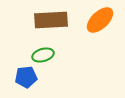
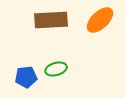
green ellipse: moved 13 px right, 14 px down
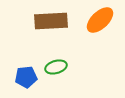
brown rectangle: moved 1 px down
green ellipse: moved 2 px up
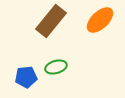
brown rectangle: rotated 48 degrees counterclockwise
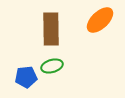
brown rectangle: moved 8 px down; rotated 40 degrees counterclockwise
green ellipse: moved 4 px left, 1 px up
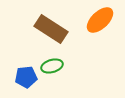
brown rectangle: rotated 56 degrees counterclockwise
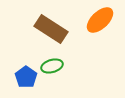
blue pentagon: rotated 30 degrees counterclockwise
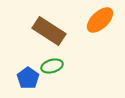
brown rectangle: moved 2 px left, 2 px down
blue pentagon: moved 2 px right, 1 px down
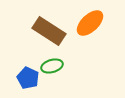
orange ellipse: moved 10 px left, 3 px down
blue pentagon: rotated 10 degrees counterclockwise
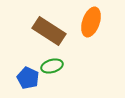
orange ellipse: moved 1 px right, 1 px up; rotated 28 degrees counterclockwise
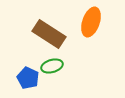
brown rectangle: moved 3 px down
